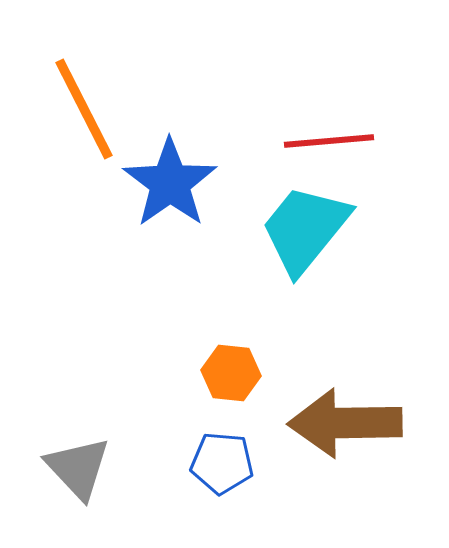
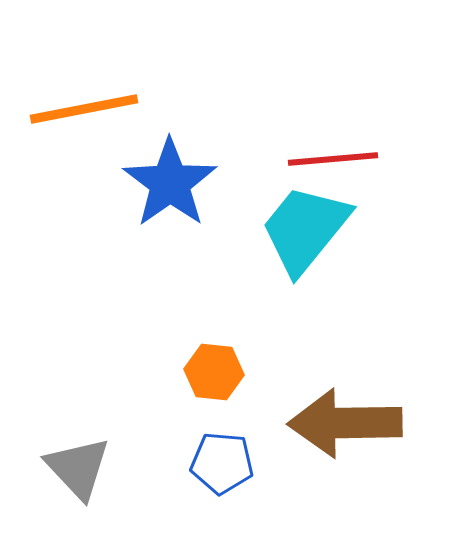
orange line: rotated 74 degrees counterclockwise
red line: moved 4 px right, 18 px down
orange hexagon: moved 17 px left, 1 px up
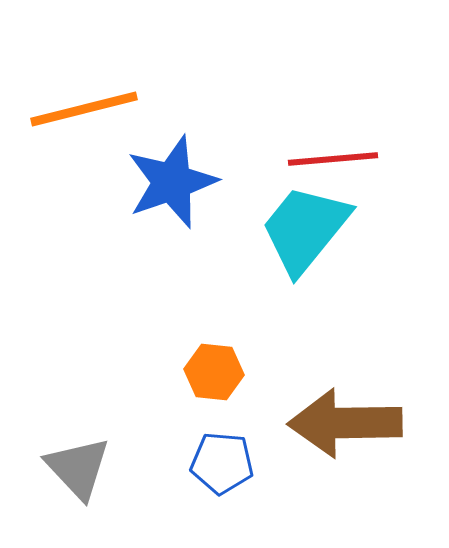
orange line: rotated 3 degrees counterclockwise
blue star: moved 2 px right, 1 px up; rotated 16 degrees clockwise
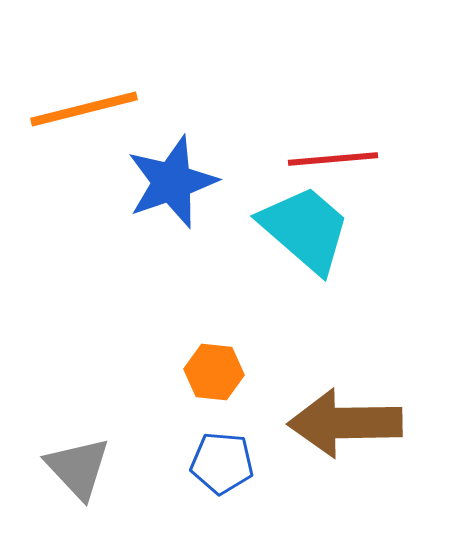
cyan trapezoid: rotated 92 degrees clockwise
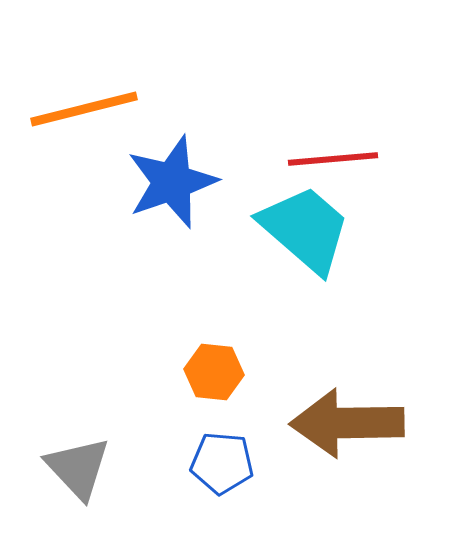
brown arrow: moved 2 px right
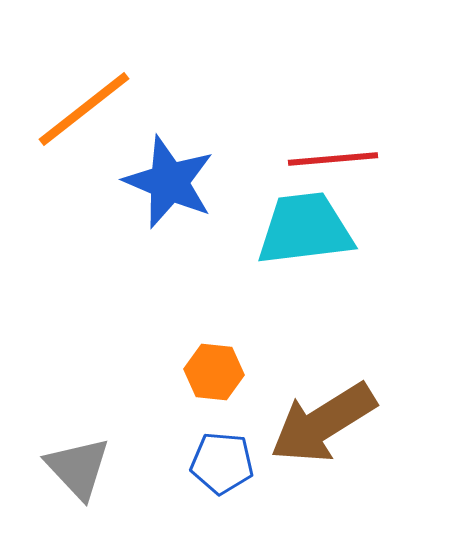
orange line: rotated 24 degrees counterclockwise
blue star: moved 3 px left; rotated 30 degrees counterclockwise
cyan trapezoid: rotated 48 degrees counterclockwise
brown arrow: moved 24 px left; rotated 31 degrees counterclockwise
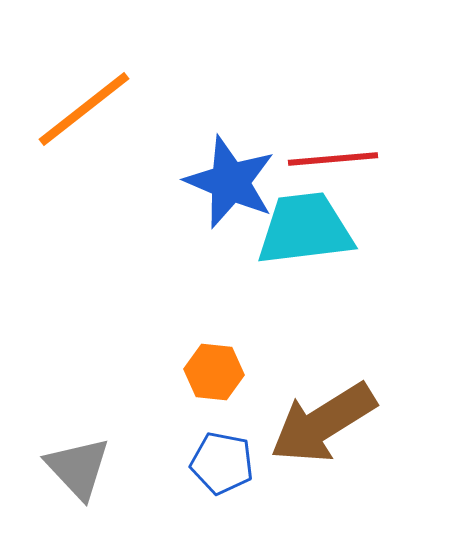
blue star: moved 61 px right
blue pentagon: rotated 6 degrees clockwise
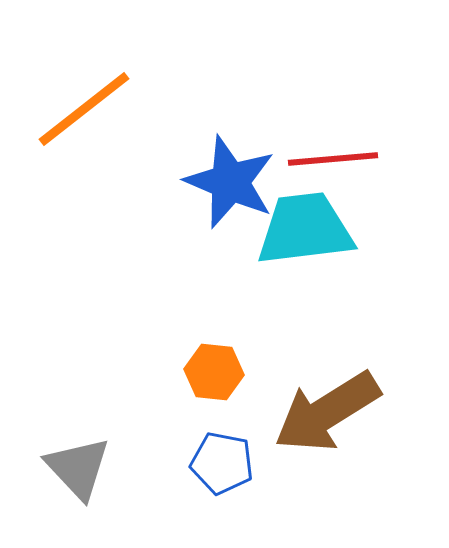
brown arrow: moved 4 px right, 11 px up
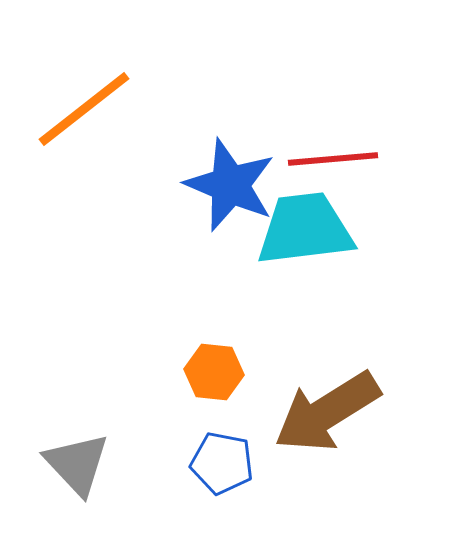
blue star: moved 3 px down
gray triangle: moved 1 px left, 4 px up
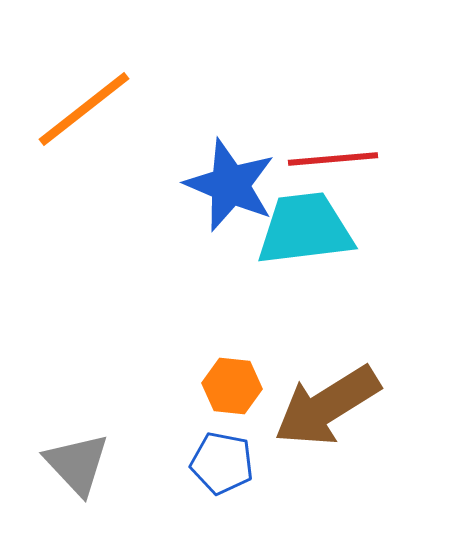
orange hexagon: moved 18 px right, 14 px down
brown arrow: moved 6 px up
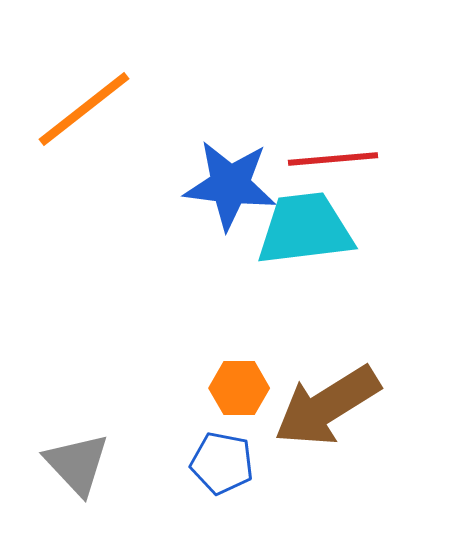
blue star: rotated 16 degrees counterclockwise
orange hexagon: moved 7 px right, 2 px down; rotated 6 degrees counterclockwise
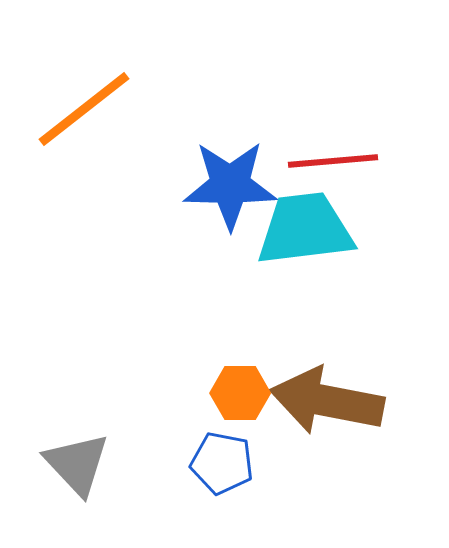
red line: moved 2 px down
blue star: rotated 6 degrees counterclockwise
orange hexagon: moved 1 px right, 5 px down
brown arrow: moved 5 px up; rotated 43 degrees clockwise
